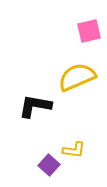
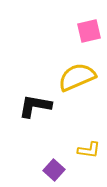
yellow L-shape: moved 15 px right
purple square: moved 5 px right, 5 px down
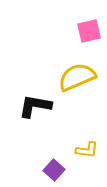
yellow L-shape: moved 2 px left
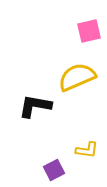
purple square: rotated 20 degrees clockwise
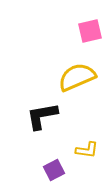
pink square: moved 1 px right
black L-shape: moved 7 px right, 10 px down; rotated 20 degrees counterclockwise
